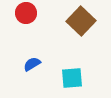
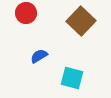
blue semicircle: moved 7 px right, 8 px up
cyan square: rotated 20 degrees clockwise
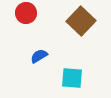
cyan square: rotated 10 degrees counterclockwise
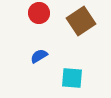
red circle: moved 13 px right
brown square: rotated 12 degrees clockwise
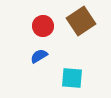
red circle: moved 4 px right, 13 px down
